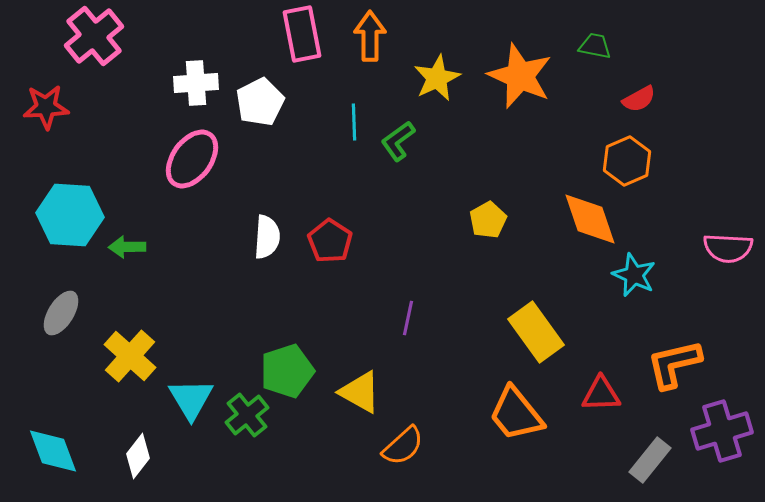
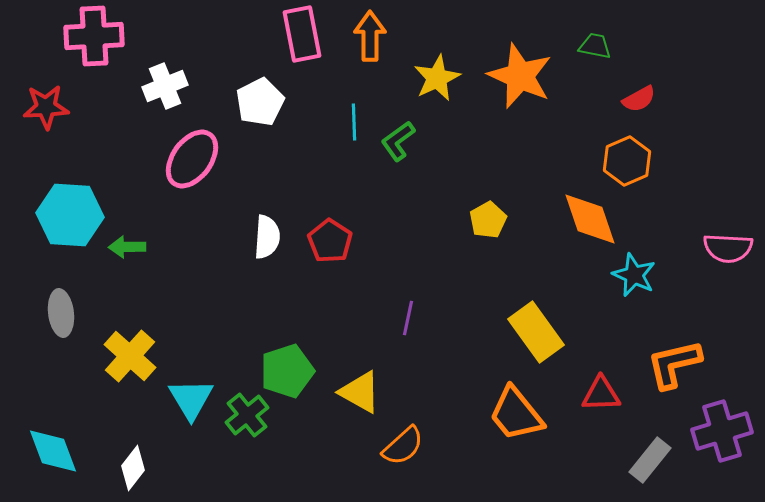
pink cross: rotated 36 degrees clockwise
white cross: moved 31 px left, 3 px down; rotated 18 degrees counterclockwise
gray ellipse: rotated 39 degrees counterclockwise
white diamond: moved 5 px left, 12 px down
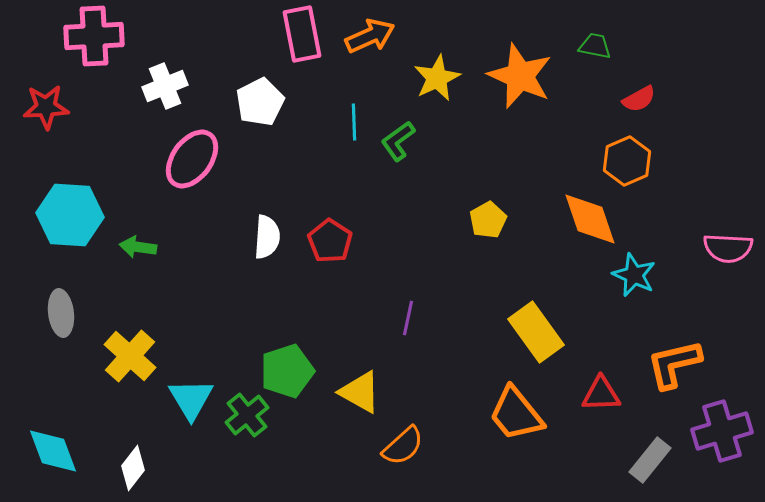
orange arrow: rotated 66 degrees clockwise
green arrow: moved 11 px right; rotated 9 degrees clockwise
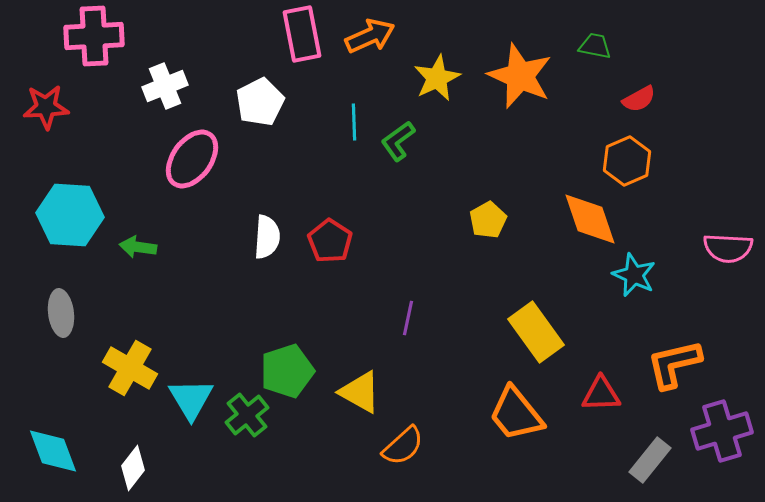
yellow cross: moved 12 px down; rotated 12 degrees counterclockwise
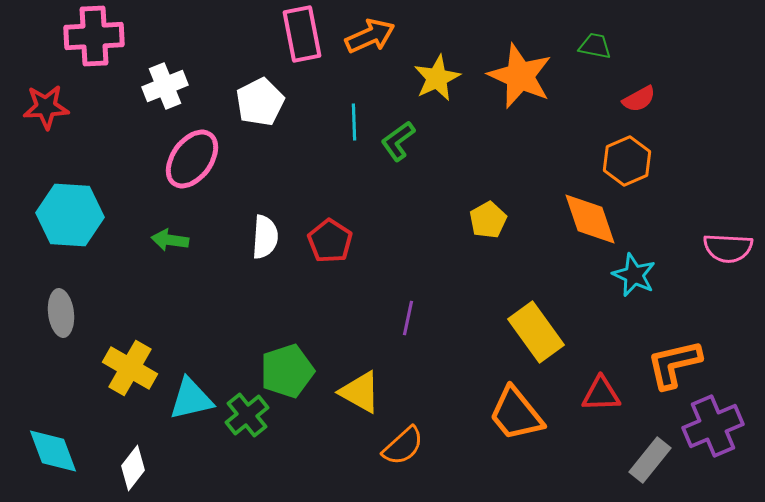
white semicircle: moved 2 px left
green arrow: moved 32 px right, 7 px up
cyan triangle: rotated 48 degrees clockwise
purple cross: moved 9 px left, 5 px up; rotated 6 degrees counterclockwise
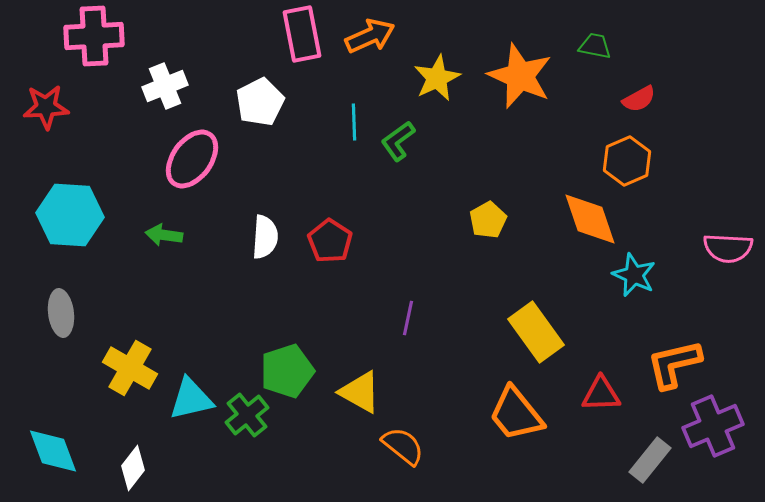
green arrow: moved 6 px left, 5 px up
orange semicircle: rotated 99 degrees counterclockwise
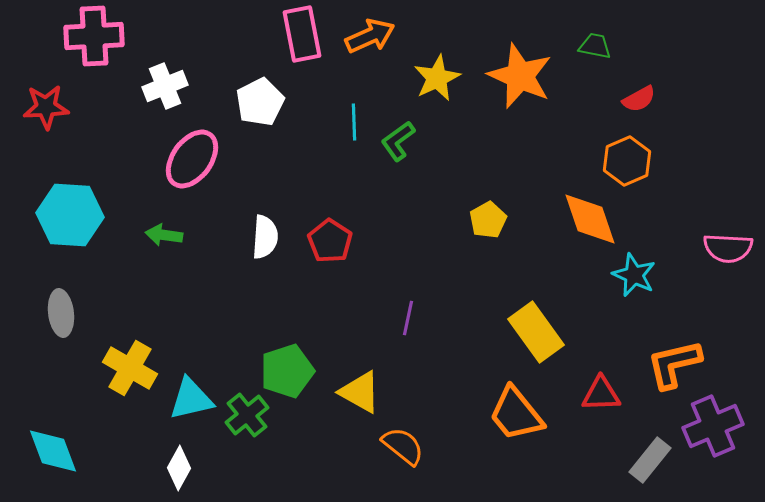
white diamond: moved 46 px right; rotated 9 degrees counterclockwise
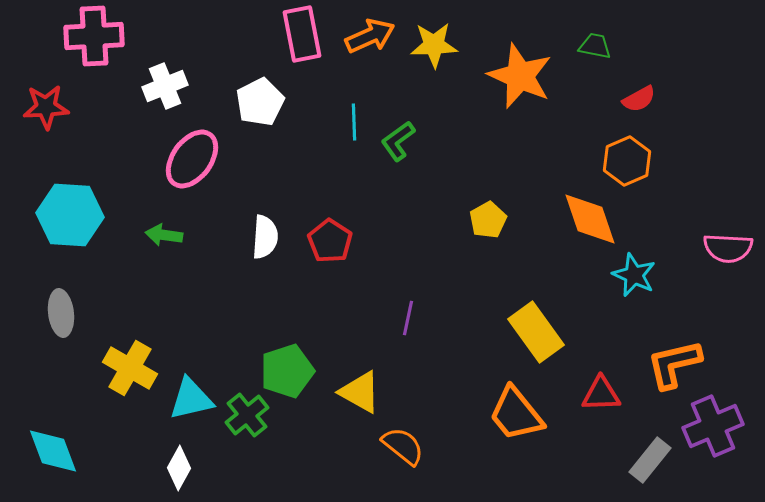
yellow star: moved 3 px left, 33 px up; rotated 24 degrees clockwise
